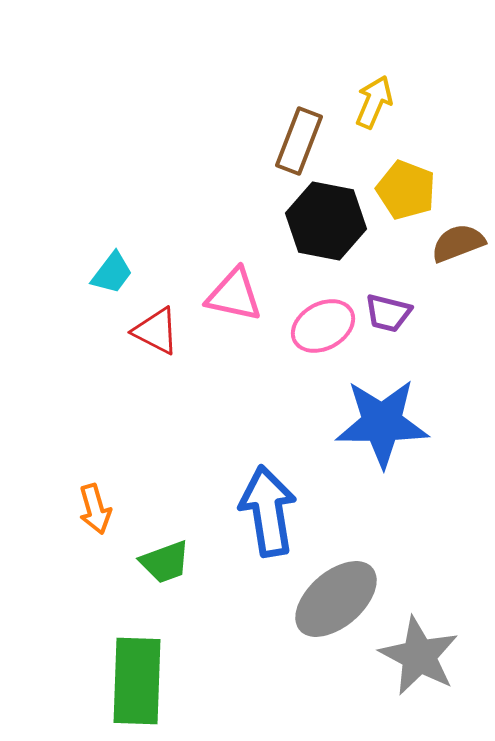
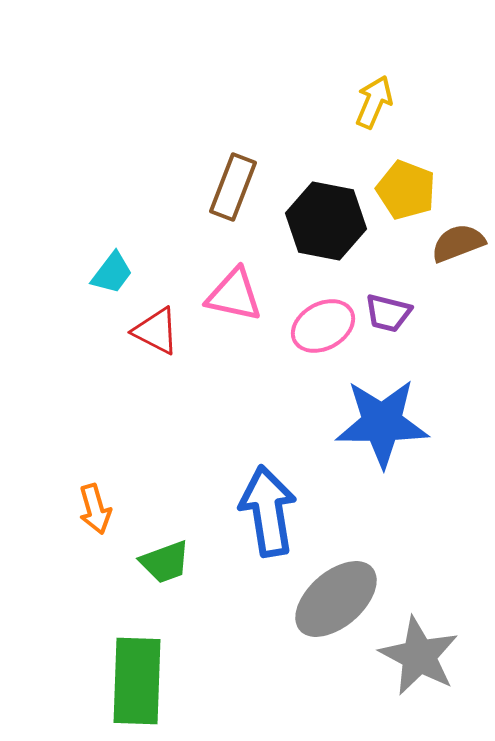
brown rectangle: moved 66 px left, 46 px down
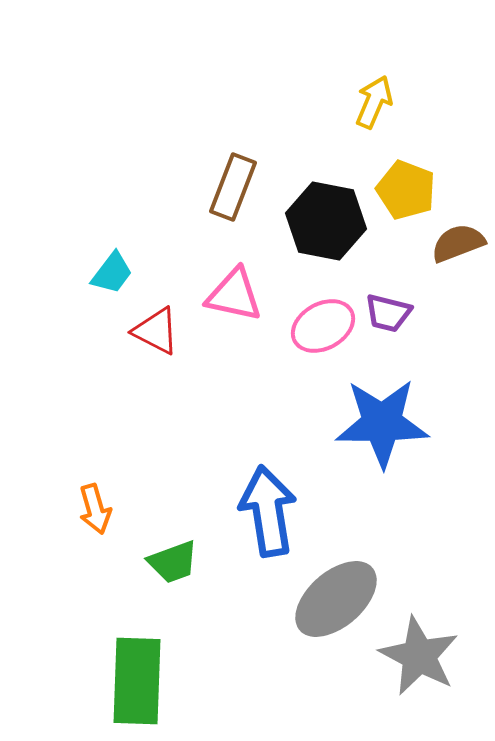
green trapezoid: moved 8 px right
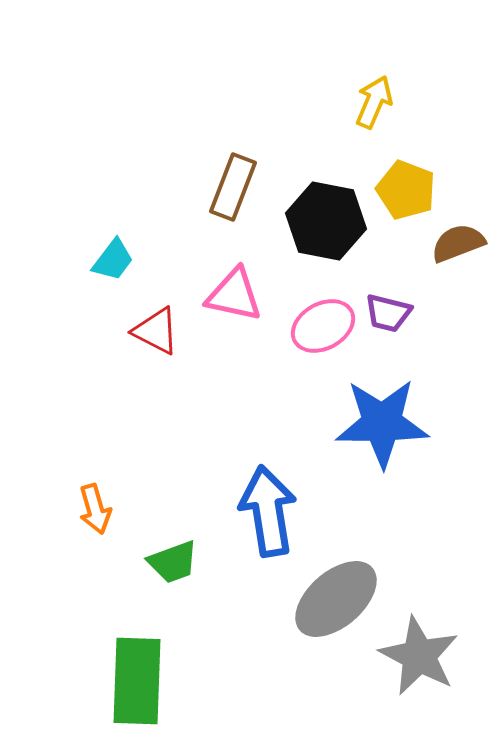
cyan trapezoid: moved 1 px right, 13 px up
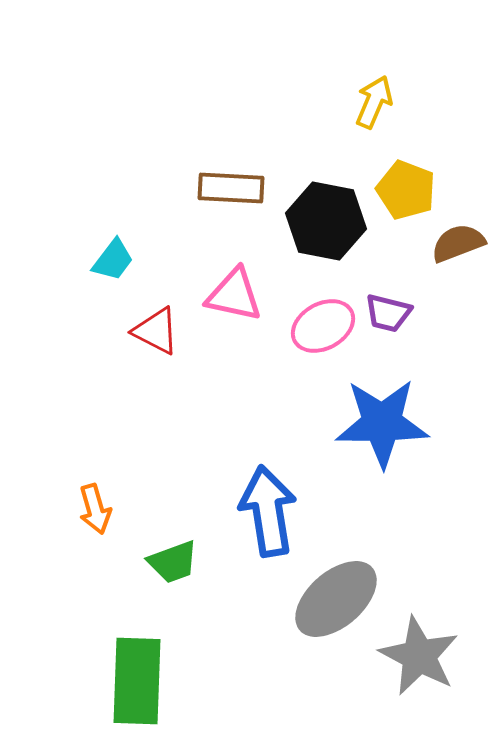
brown rectangle: moved 2 px left, 1 px down; rotated 72 degrees clockwise
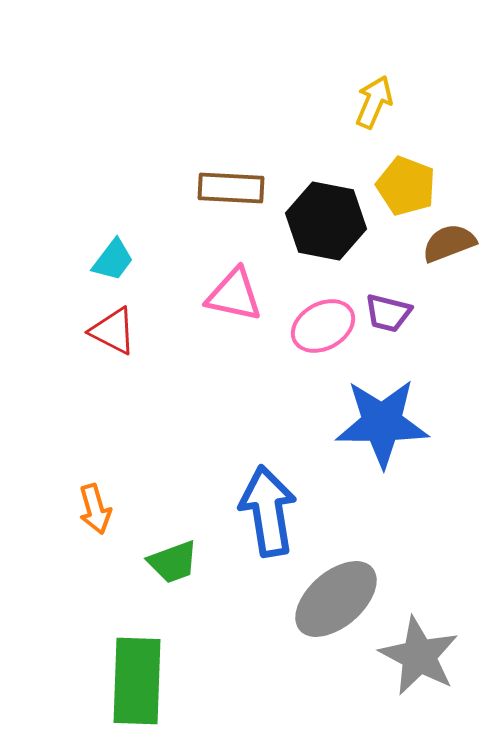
yellow pentagon: moved 4 px up
brown semicircle: moved 9 px left
red triangle: moved 43 px left
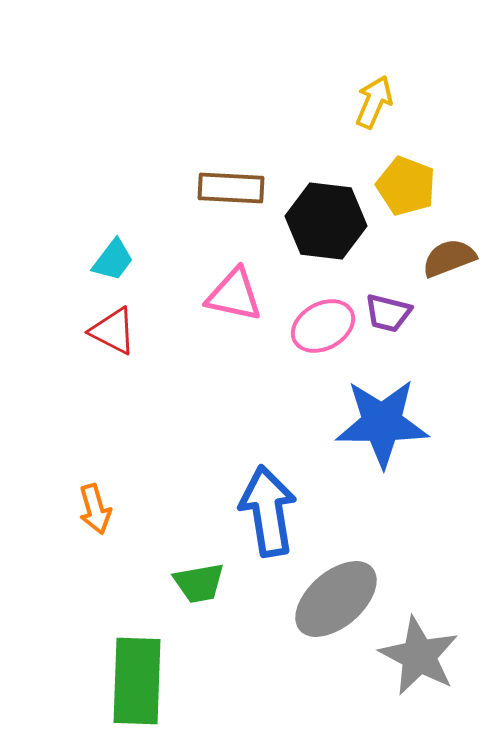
black hexagon: rotated 4 degrees counterclockwise
brown semicircle: moved 15 px down
green trapezoid: moved 26 px right, 21 px down; rotated 10 degrees clockwise
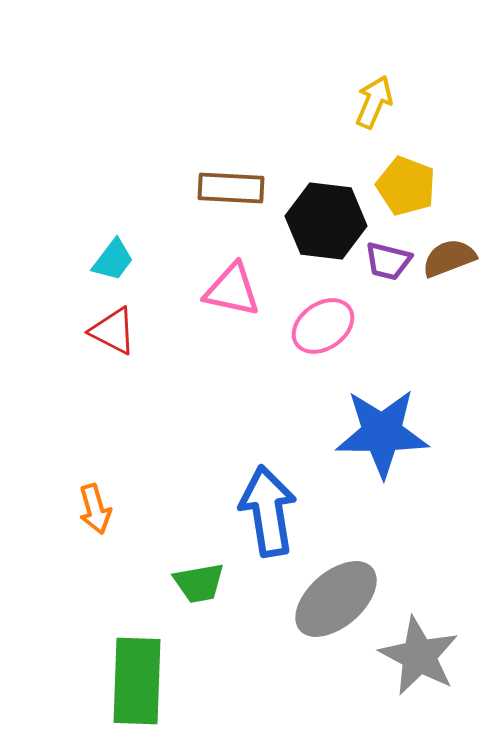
pink triangle: moved 2 px left, 5 px up
purple trapezoid: moved 52 px up
pink ellipse: rotated 6 degrees counterclockwise
blue star: moved 10 px down
